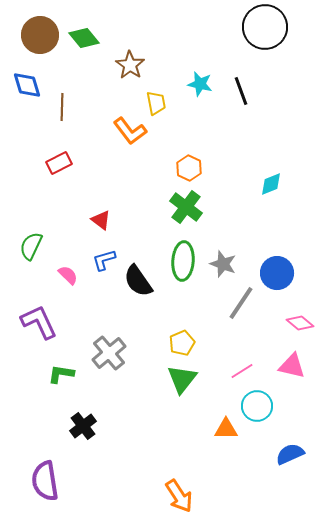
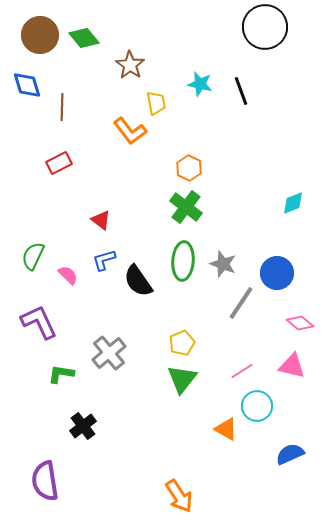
cyan diamond: moved 22 px right, 19 px down
green semicircle: moved 2 px right, 10 px down
orange triangle: rotated 30 degrees clockwise
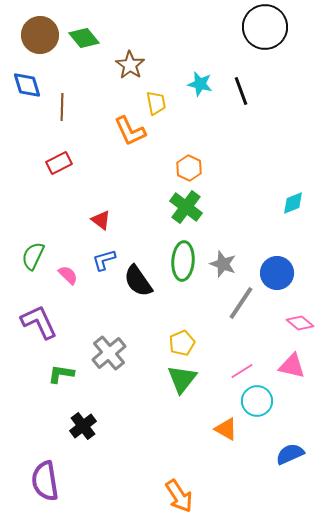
orange L-shape: rotated 12 degrees clockwise
cyan circle: moved 5 px up
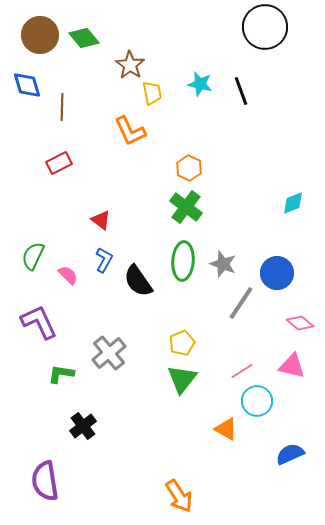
yellow trapezoid: moved 4 px left, 10 px up
blue L-shape: rotated 135 degrees clockwise
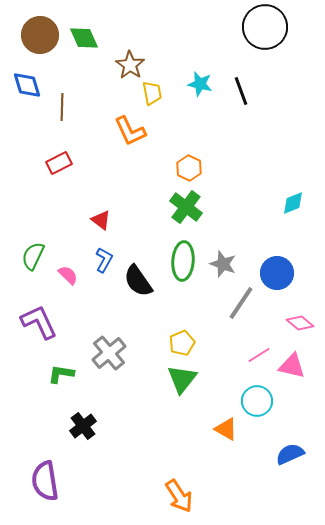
green diamond: rotated 16 degrees clockwise
pink line: moved 17 px right, 16 px up
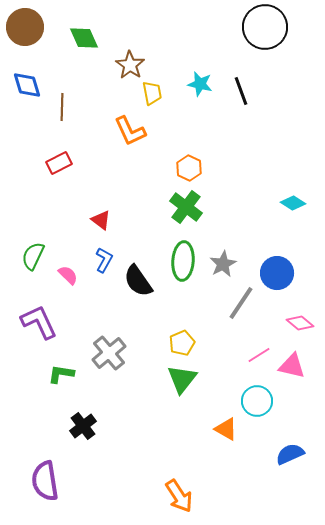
brown circle: moved 15 px left, 8 px up
cyan diamond: rotated 55 degrees clockwise
gray star: rotated 24 degrees clockwise
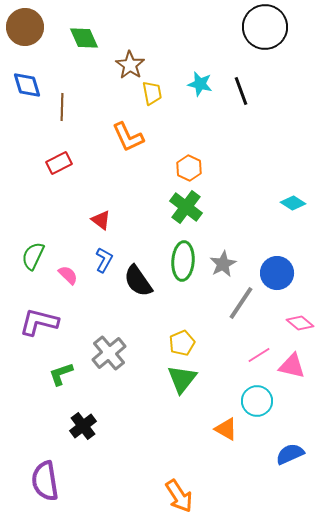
orange L-shape: moved 2 px left, 6 px down
purple L-shape: rotated 51 degrees counterclockwise
green L-shape: rotated 28 degrees counterclockwise
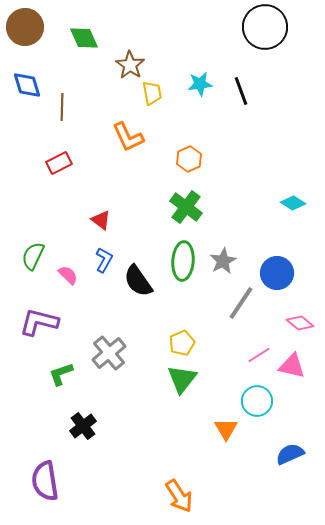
cyan star: rotated 20 degrees counterclockwise
orange hexagon: moved 9 px up; rotated 10 degrees clockwise
gray star: moved 3 px up
orange triangle: rotated 30 degrees clockwise
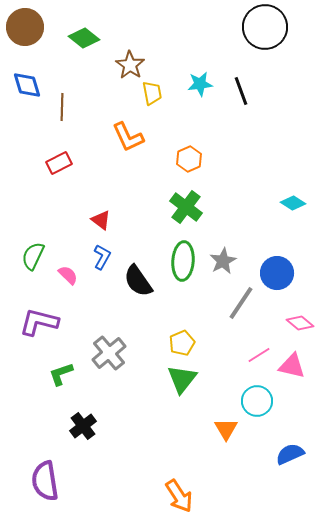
green diamond: rotated 28 degrees counterclockwise
blue L-shape: moved 2 px left, 3 px up
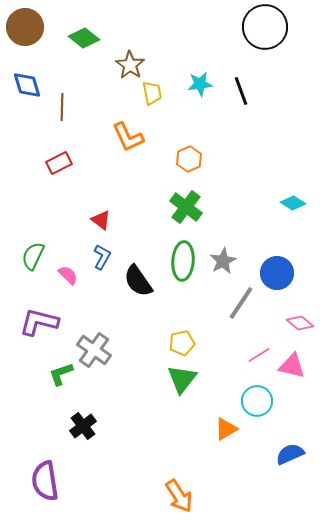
yellow pentagon: rotated 10 degrees clockwise
gray cross: moved 15 px left, 3 px up; rotated 16 degrees counterclockwise
orange triangle: rotated 30 degrees clockwise
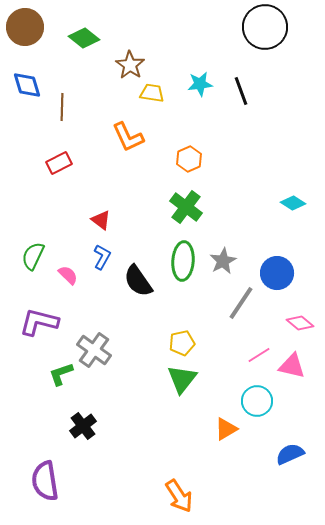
yellow trapezoid: rotated 70 degrees counterclockwise
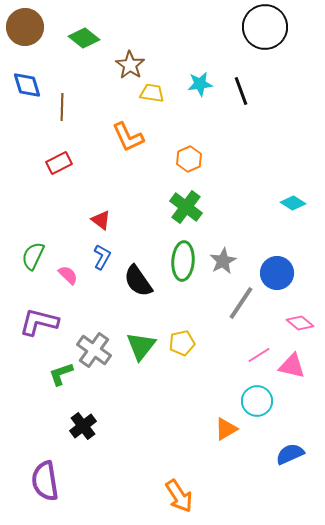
green triangle: moved 41 px left, 33 px up
